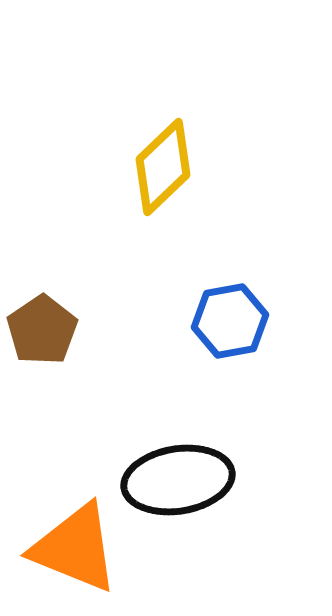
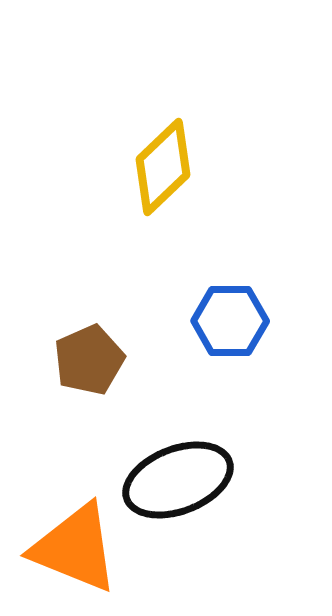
blue hexagon: rotated 10 degrees clockwise
brown pentagon: moved 47 px right, 30 px down; rotated 10 degrees clockwise
black ellipse: rotated 12 degrees counterclockwise
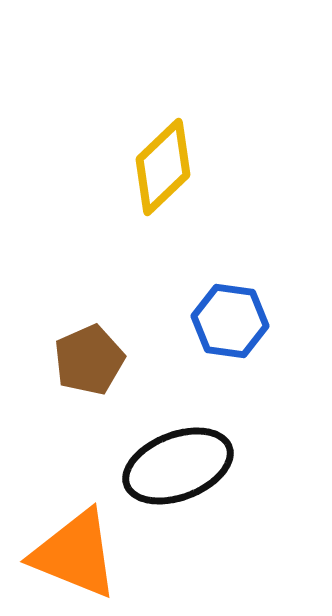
blue hexagon: rotated 8 degrees clockwise
black ellipse: moved 14 px up
orange triangle: moved 6 px down
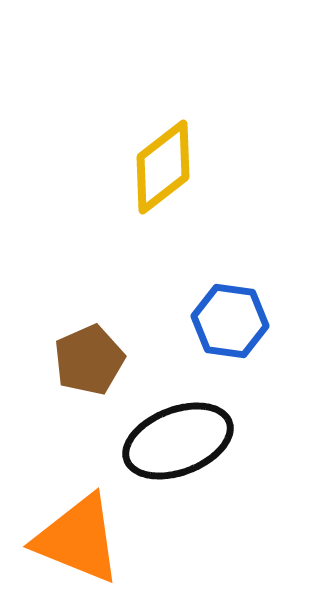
yellow diamond: rotated 6 degrees clockwise
black ellipse: moved 25 px up
orange triangle: moved 3 px right, 15 px up
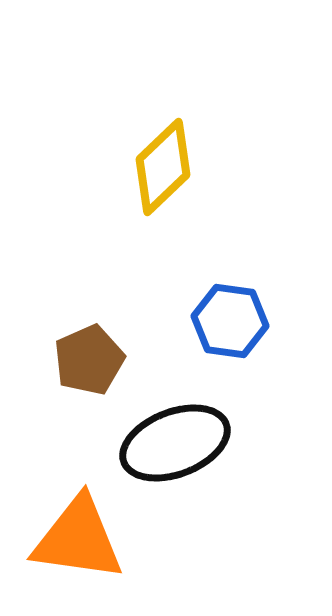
yellow diamond: rotated 6 degrees counterclockwise
black ellipse: moved 3 px left, 2 px down
orange triangle: rotated 14 degrees counterclockwise
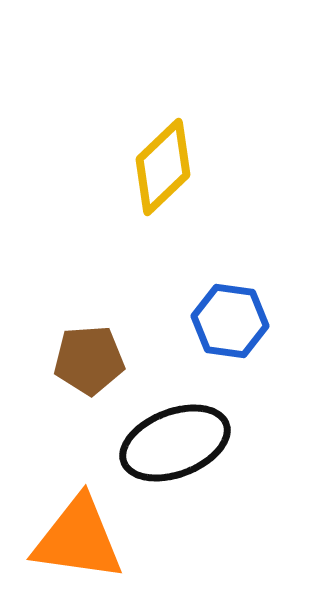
brown pentagon: rotated 20 degrees clockwise
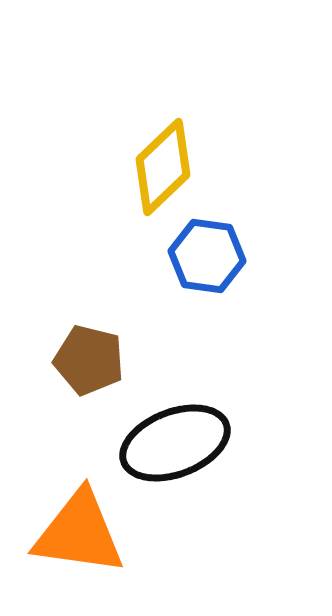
blue hexagon: moved 23 px left, 65 px up
brown pentagon: rotated 18 degrees clockwise
orange triangle: moved 1 px right, 6 px up
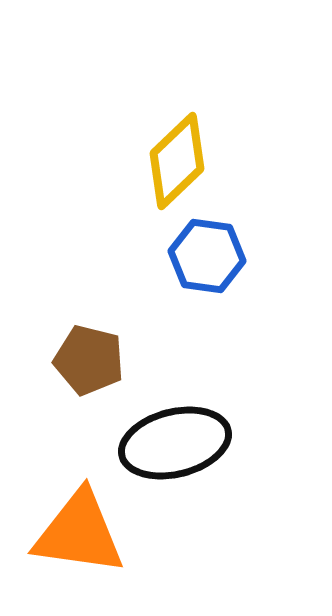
yellow diamond: moved 14 px right, 6 px up
black ellipse: rotated 7 degrees clockwise
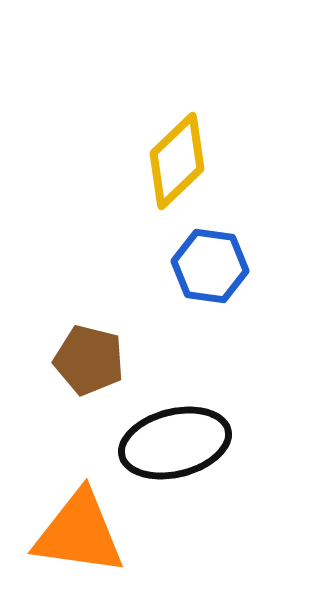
blue hexagon: moved 3 px right, 10 px down
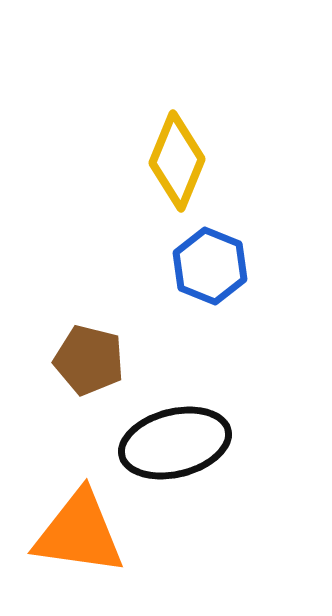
yellow diamond: rotated 24 degrees counterclockwise
blue hexagon: rotated 14 degrees clockwise
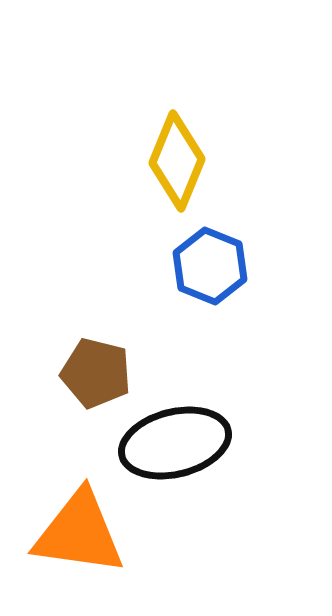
brown pentagon: moved 7 px right, 13 px down
